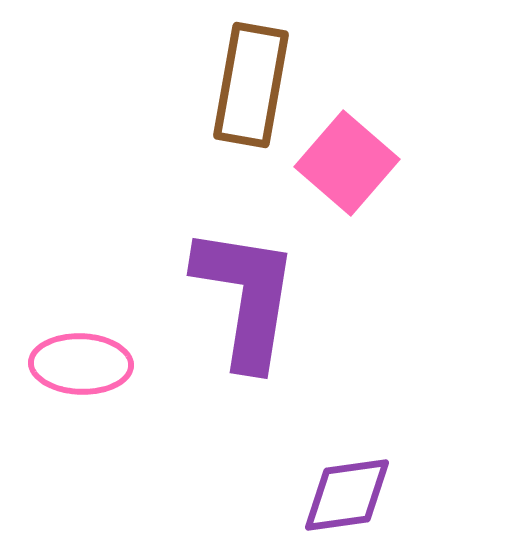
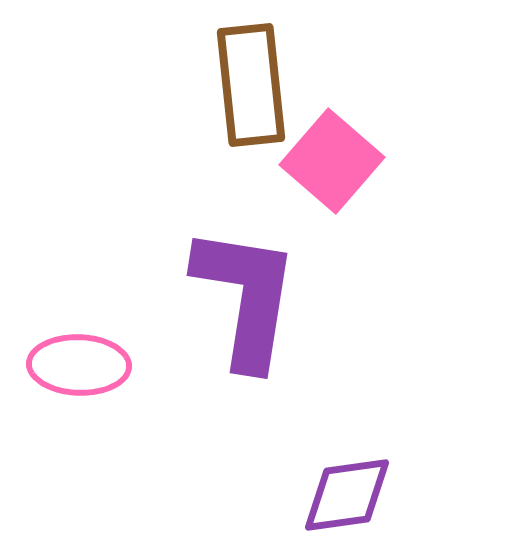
brown rectangle: rotated 16 degrees counterclockwise
pink square: moved 15 px left, 2 px up
pink ellipse: moved 2 px left, 1 px down
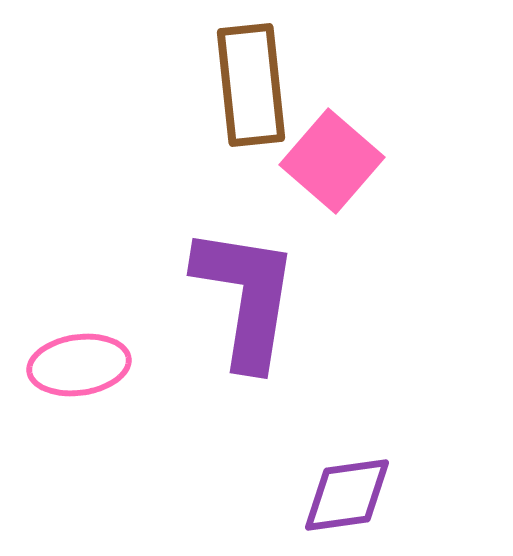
pink ellipse: rotated 10 degrees counterclockwise
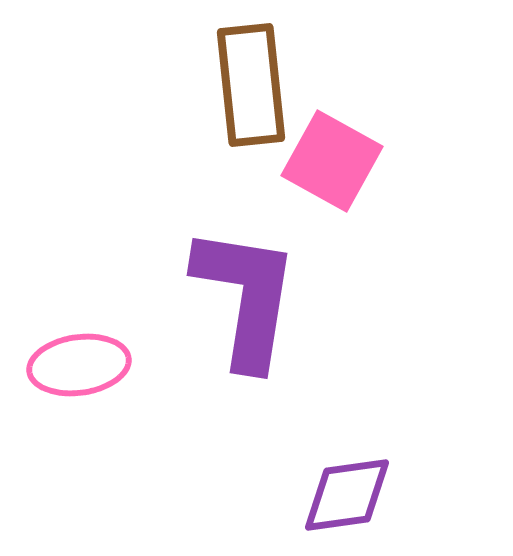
pink square: rotated 12 degrees counterclockwise
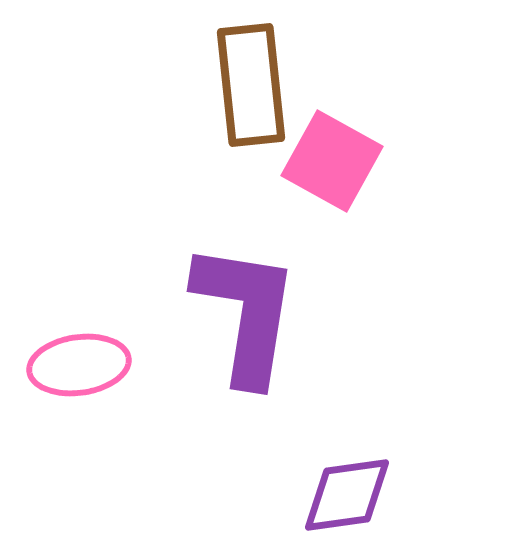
purple L-shape: moved 16 px down
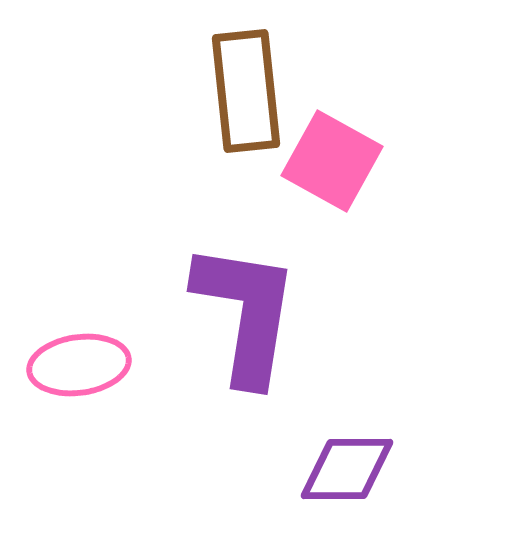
brown rectangle: moved 5 px left, 6 px down
purple diamond: moved 26 px up; rotated 8 degrees clockwise
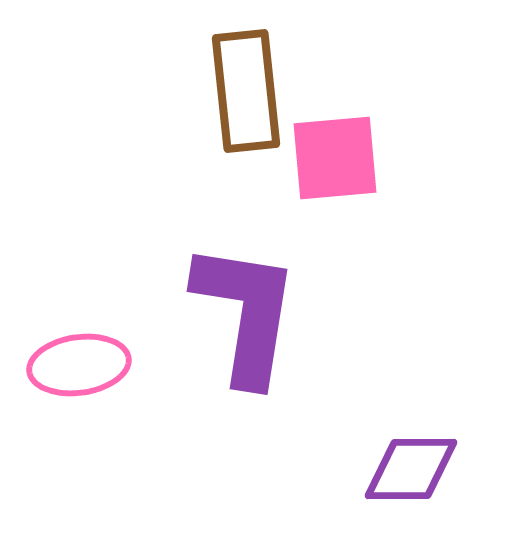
pink square: moved 3 px right, 3 px up; rotated 34 degrees counterclockwise
purple diamond: moved 64 px right
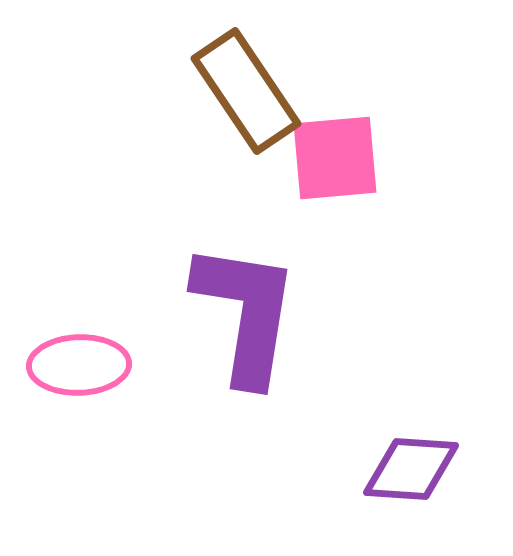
brown rectangle: rotated 28 degrees counterclockwise
pink ellipse: rotated 6 degrees clockwise
purple diamond: rotated 4 degrees clockwise
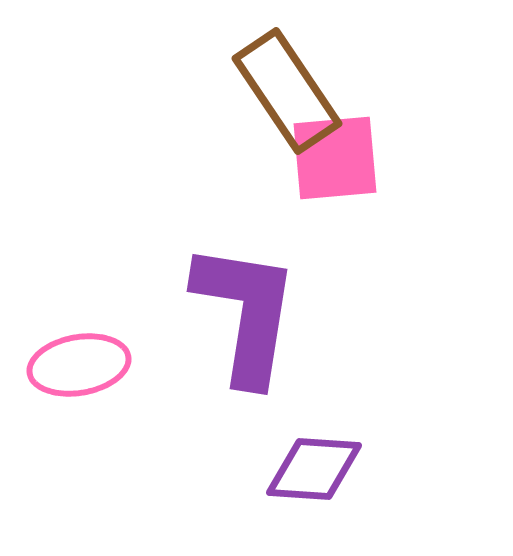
brown rectangle: moved 41 px right
pink ellipse: rotated 8 degrees counterclockwise
purple diamond: moved 97 px left
